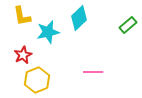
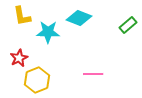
cyan diamond: rotated 65 degrees clockwise
cyan star: rotated 15 degrees clockwise
red star: moved 4 px left, 3 px down
pink line: moved 2 px down
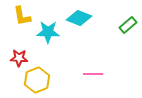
red star: rotated 30 degrees clockwise
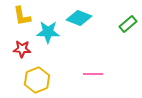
green rectangle: moved 1 px up
red star: moved 3 px right, 9 px up
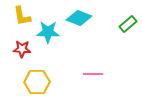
yellow hexagon: moved 2 px down; rotated 20 degrees clockwise
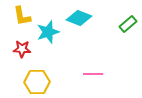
cyan star: rotated 20 degrees counterclockwise
